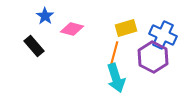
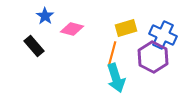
orange line: moved 2 px left
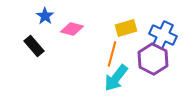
purple hexagon: moved 2 px down
cyan arrow: rotated 56 degrees clockwise
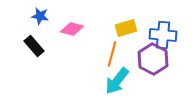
blue star: moved 5 px left; rotated 24 degrees counterclockwise
blue cross: rotated 20 degrees counterclockwise
cyan arrow: moved 1 px right, 3 px down
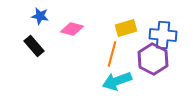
cyan arrow: rotated 32 degrees clockwise
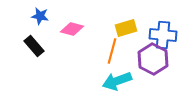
orange line: moved 3 px up
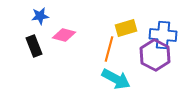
blue star: rotated 18 degrees counterclockwise
pink diamond: moved 8 px left, 6 px down
black rectangle: rotated 20 degrees clockwise
orange line: moved 3 px left, 2 px up
purple hexagon: moved 2 px right, 4 px up
cyan arrow: moved 1 px left, 2 px up; rotated 132 degrees counterclockwise
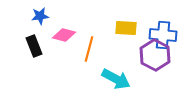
yellow rectangle: rotated 20 degrees clockwise
orange line: moved 20 px left
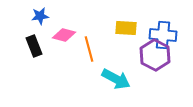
orange line: rotated 30 degrees counterclockwise
